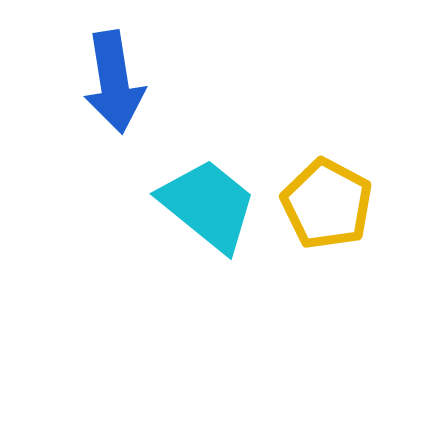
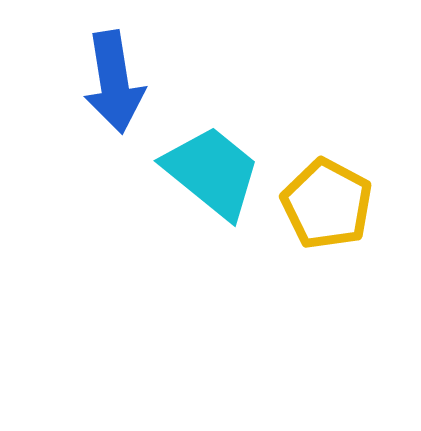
cyan trapezoid: moved 4 px right, 33 px up
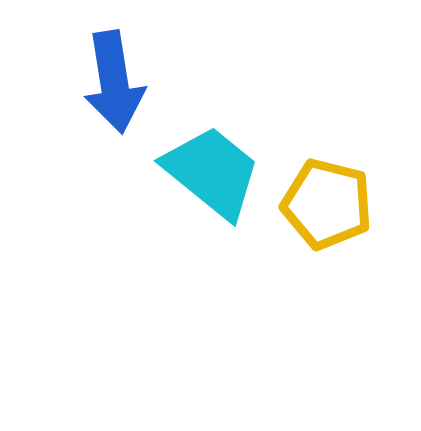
yellow pentagon: rotated 14 degrees counterclockwise
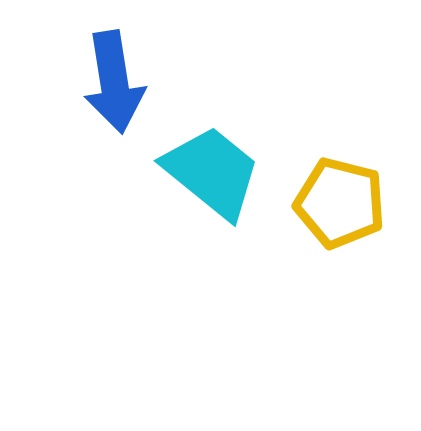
yellow pentagon: moved 13 px right, 1 px up
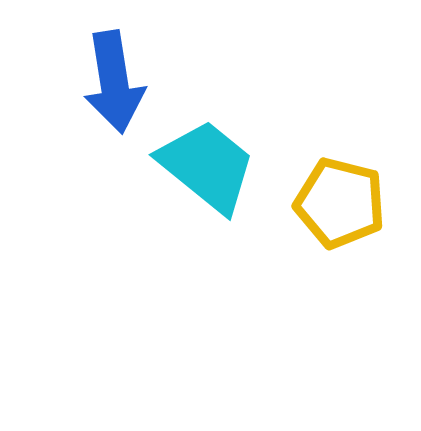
cyan trapezoid: moved 5 px left, 6 px up
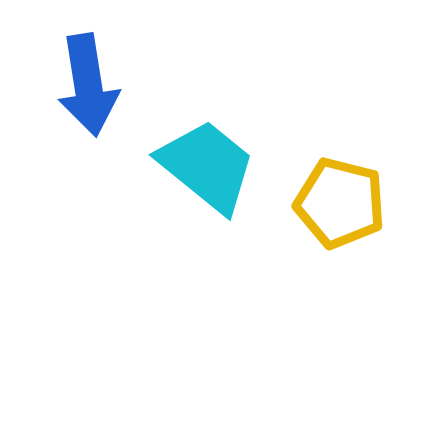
blue arrow: moved 26 px left, 3 px down
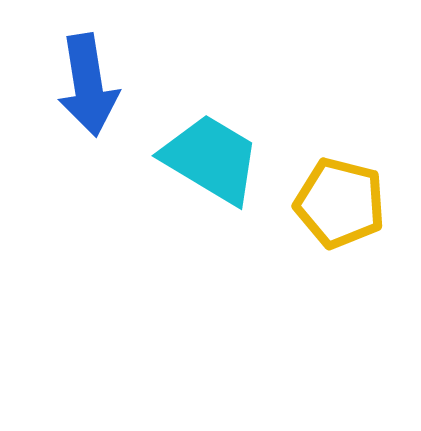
cyan trapezoid: moved 4 px right, 7 px up; rotated 8 degrees counterclockwise
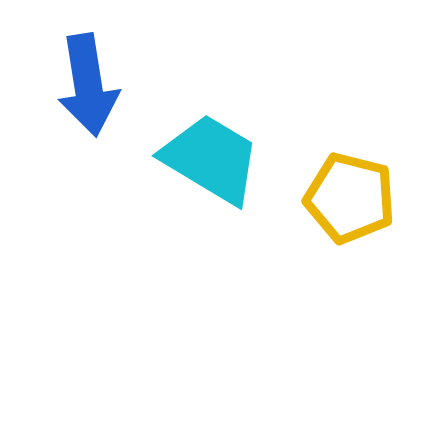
yellow pentagon: moved 10 px right, 5 px up
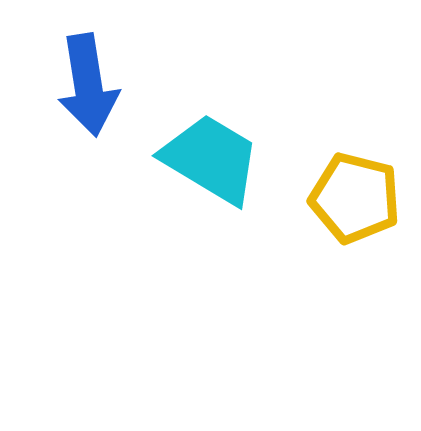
yellow pentagon: moved 5 px right
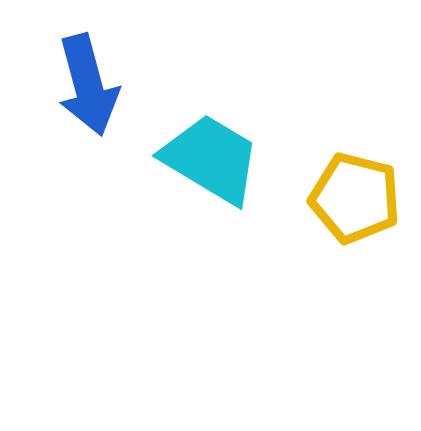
blue arrow: rotated 6 degrees counterclockwise
